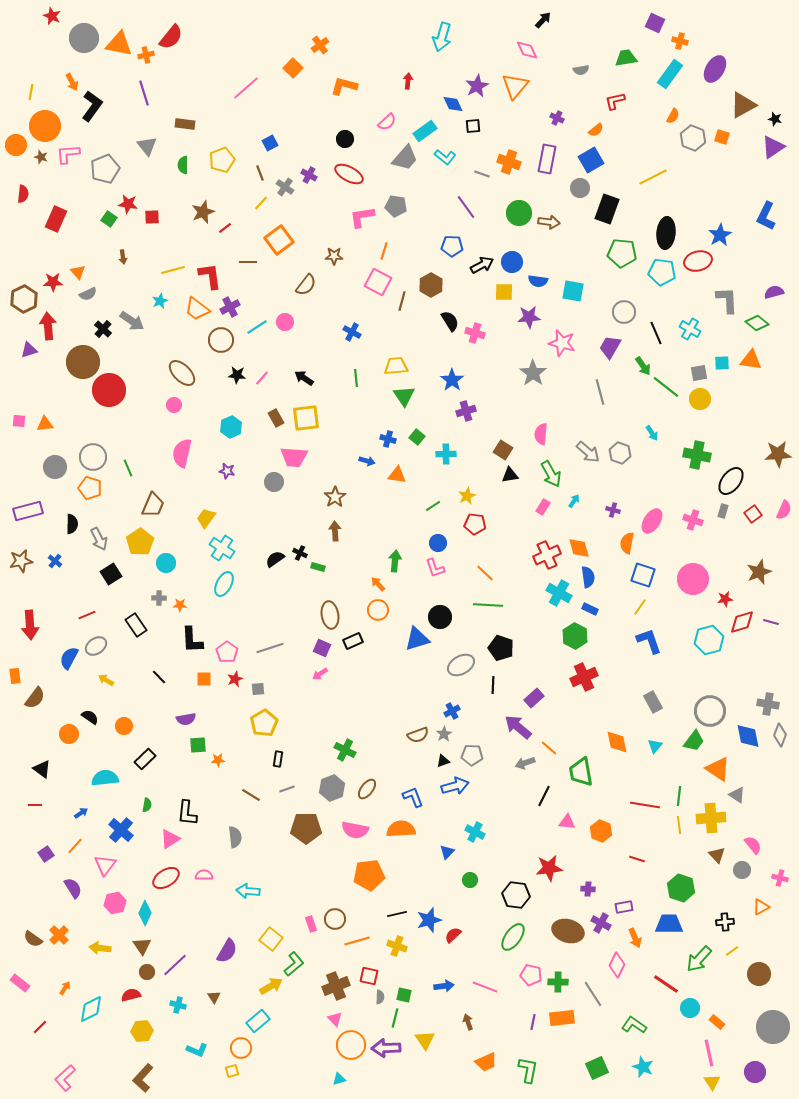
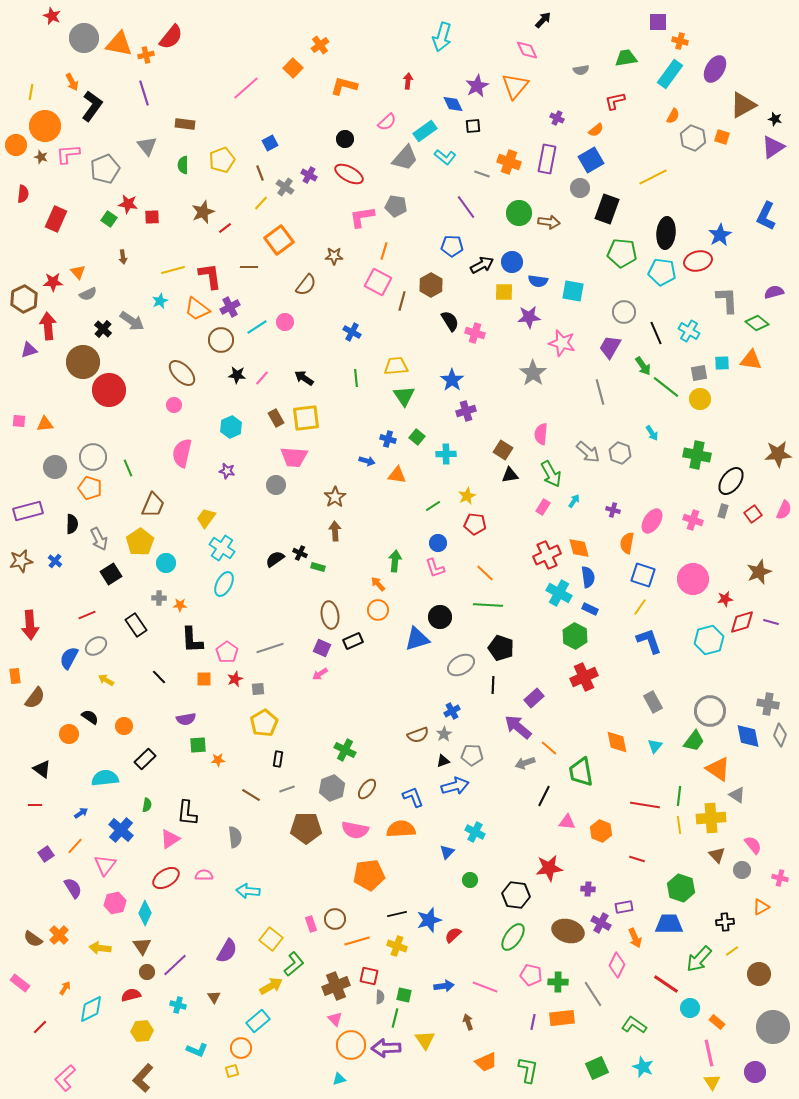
purple square at (655, 23): moved 3 px right, 1 px up; rotated 24 degrees counterclockwise
brown line at (248, 262): moved 1 px right, 5 px down
cyan cross at (690, 329): moved 1 px left, 2 px down
gray circle at (274, 482): moved 2 px right, 3 px down
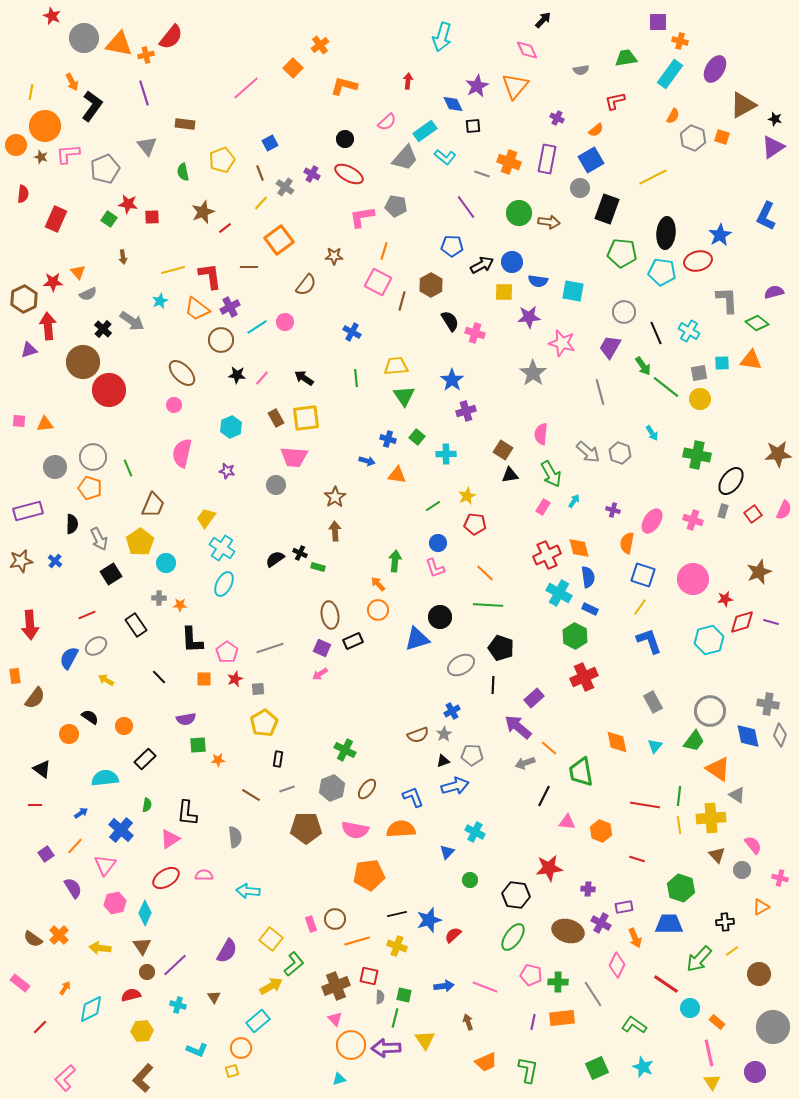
green semicircle at (183, 165): moved 7 px down; rotated 12 degrees counterclockwise
purple cross at (309, 175): moved 3 px right, 1 px up
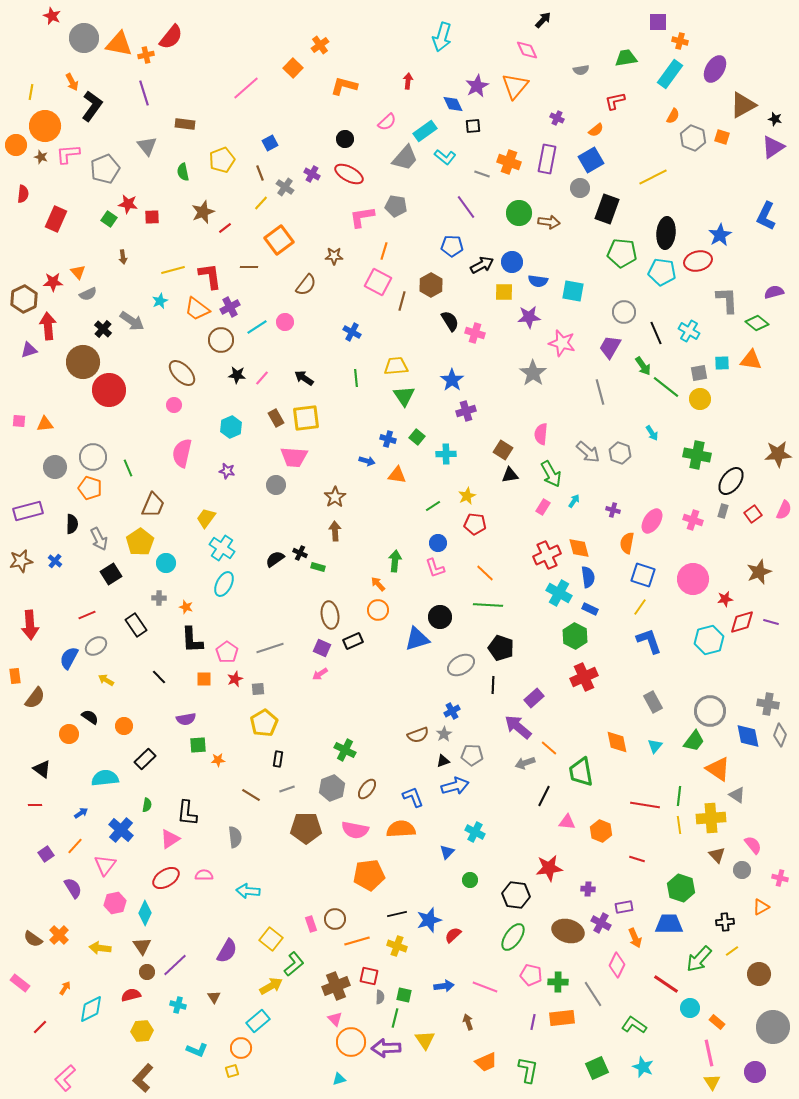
orange star at (180, 605): moved 6 px right, 2 px down; rotated 16 degrees clockwise
orange circle at (351, 1045): moved 3 px up
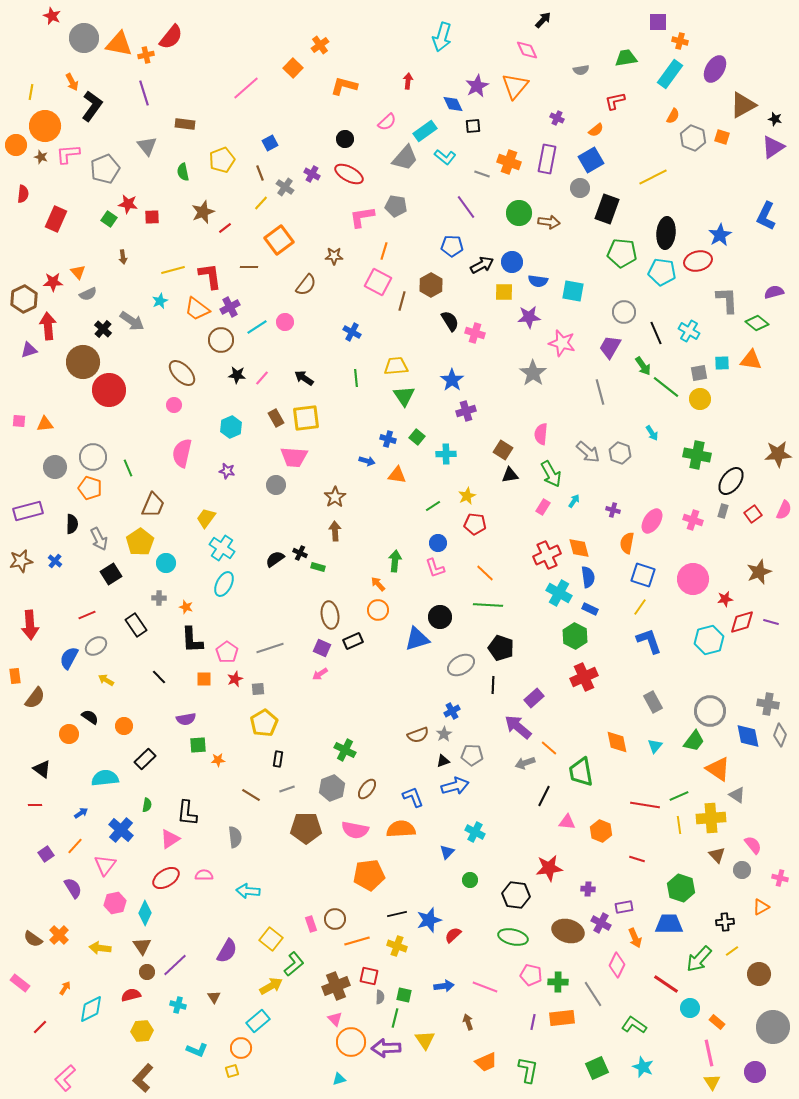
green line at (679, 796): rotated 60 degrees clockwise
green ellipse at (513, 937): rotated 68 degrees clockwise
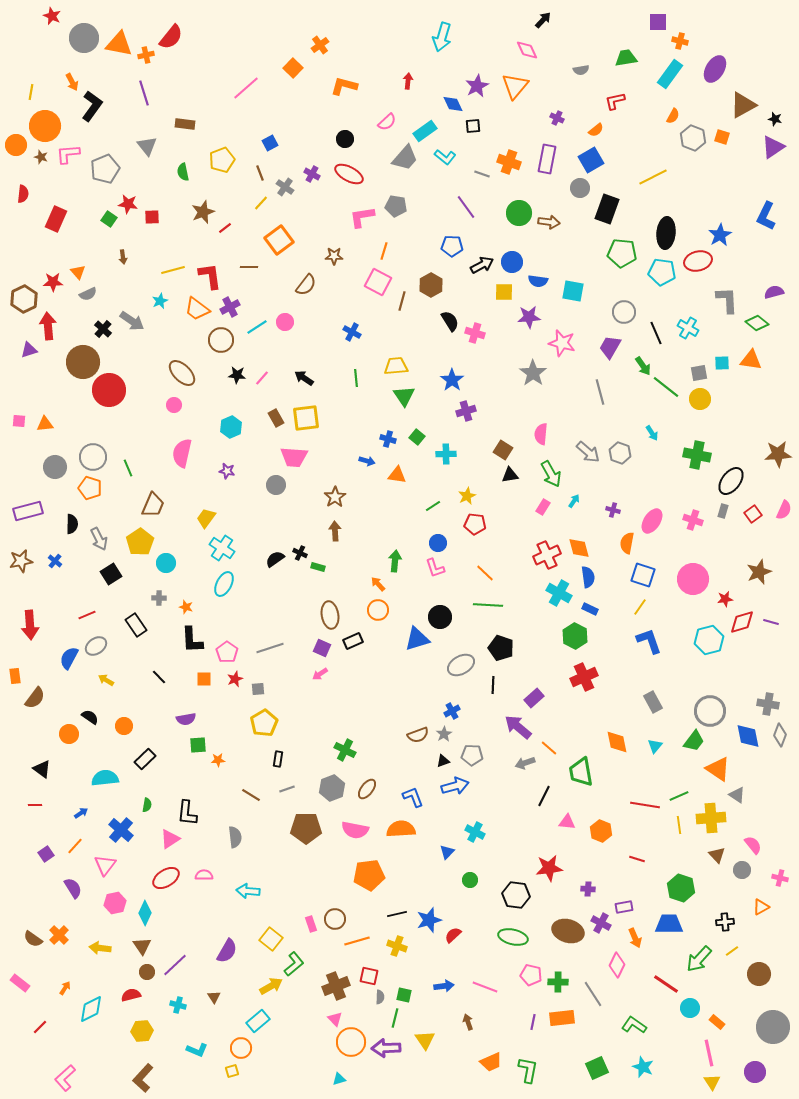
cyan cross at (689, 331): moved 1 px left, 3 px up
orange trapezoid at (486, 1062): moved 5 px right
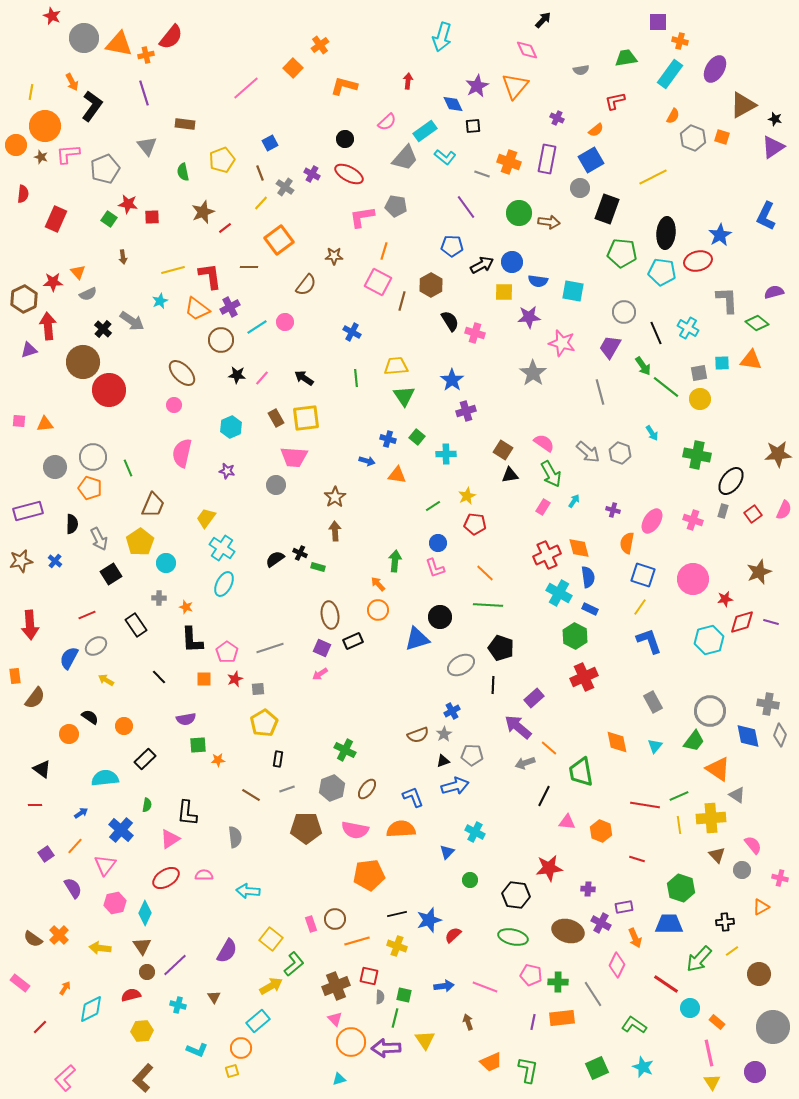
pink semicircle at (541, 434): moved 3 px right, 9 px down; rotated 120 degrees clockwise
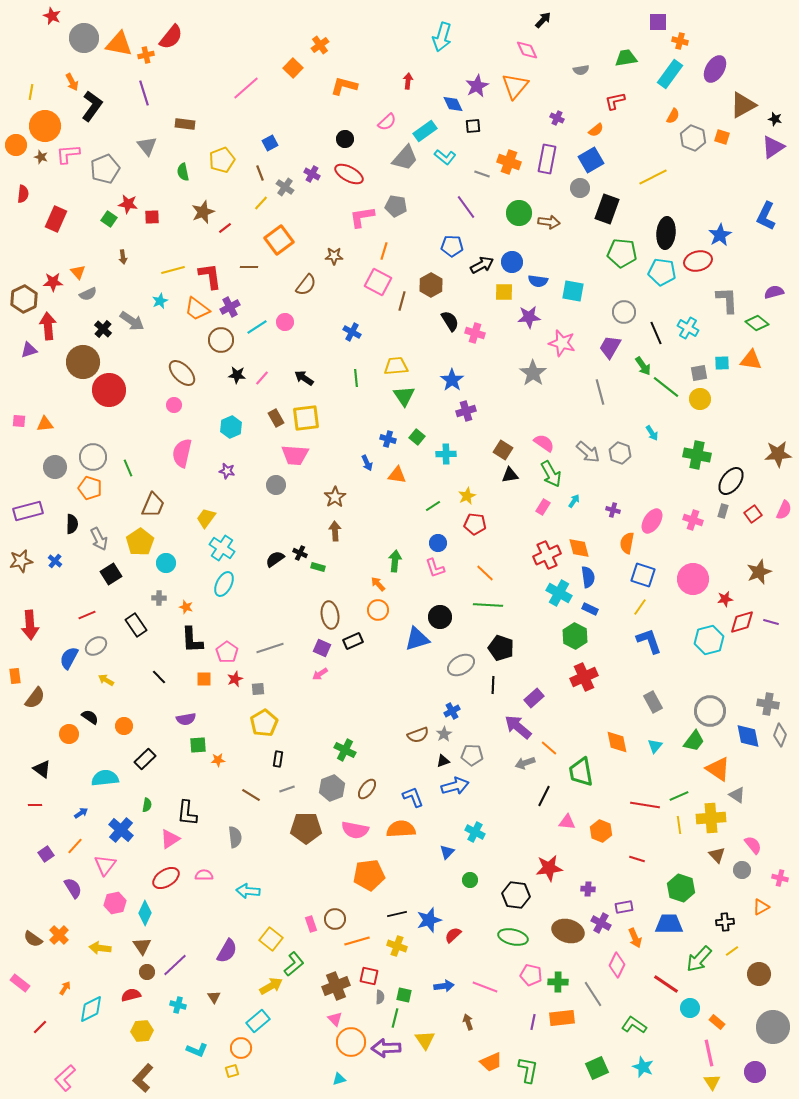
pink trapezoid at (294, 457): moved 1 px right, 2 px up
blue arrow at (367, 461): moved 2 px down; rotated 49 degrees clockwise
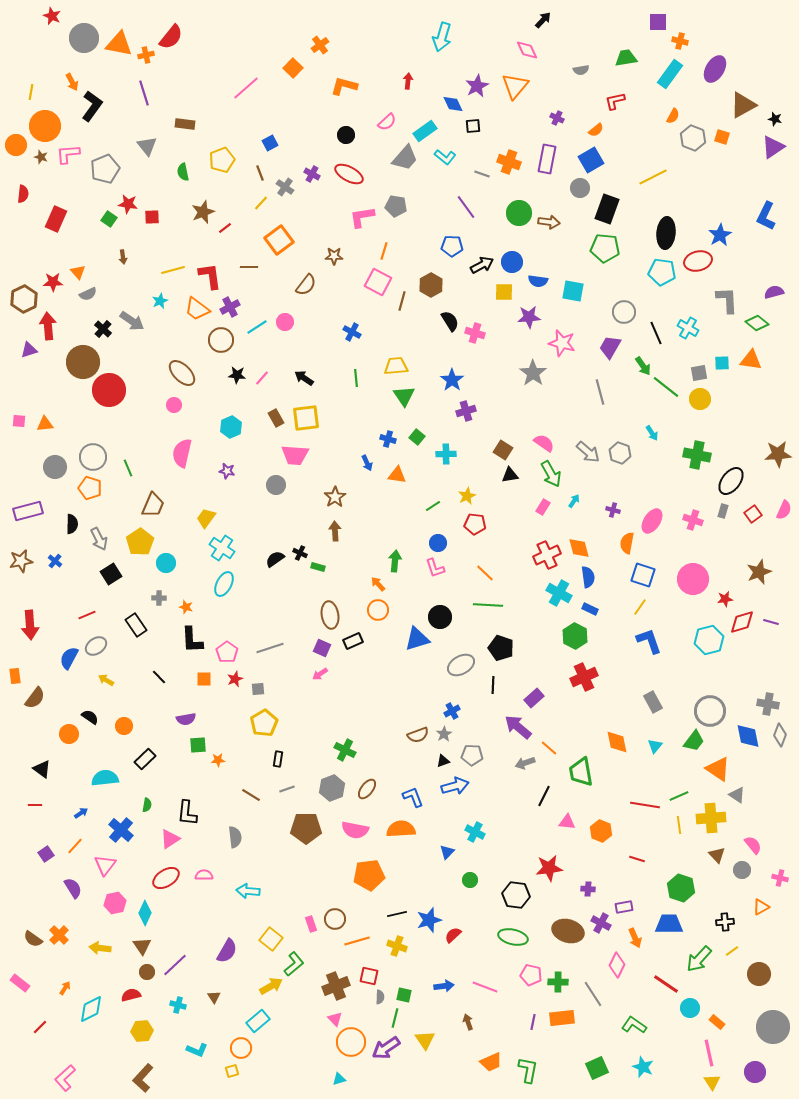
black circle at (345, 139): moved 1 px right, 4 px up
green pentagon at (622, 253): moved 17 px left, 5 px up
purple arrow at (386, 1048): rotated 32 degrees counterclockwise
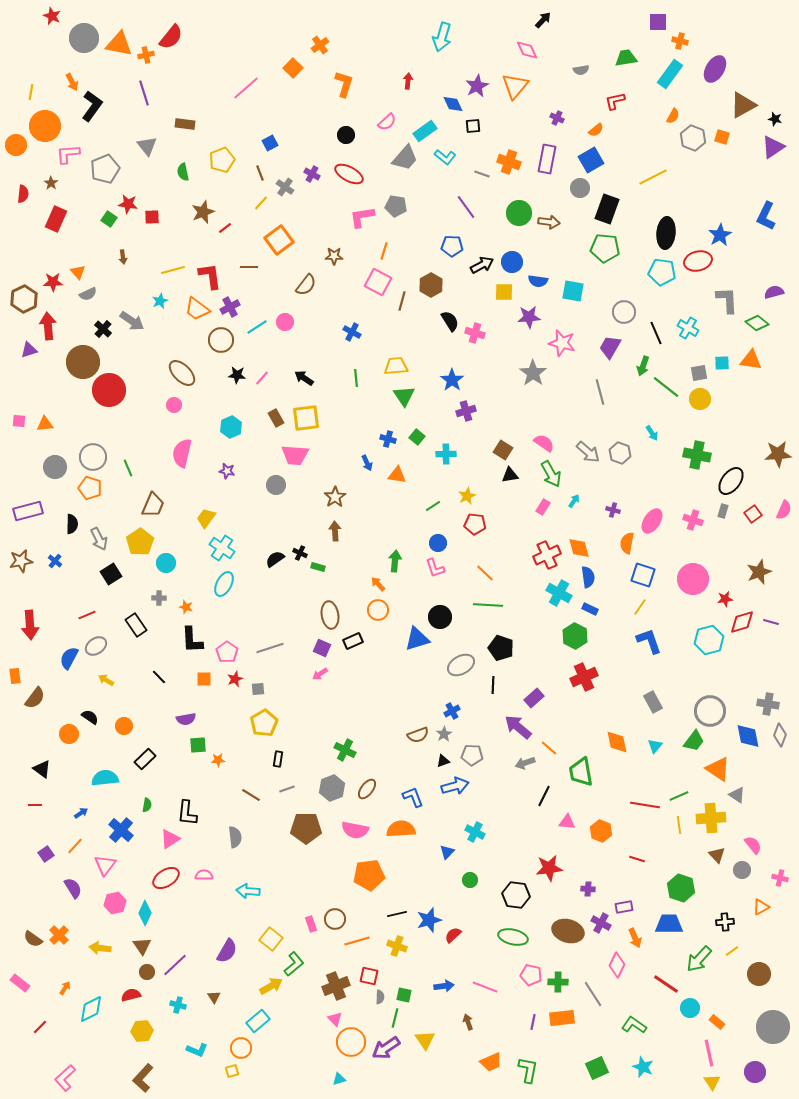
orange L-shape at (344, 86): moved 2 px up; rotated 92 degrees clockwise
brown star at (41, 157): moved 10 px right, 26 px down; rotated 16 degrees clockwise
green arrow at (643, 366): rotated 54 degrees clockwise
